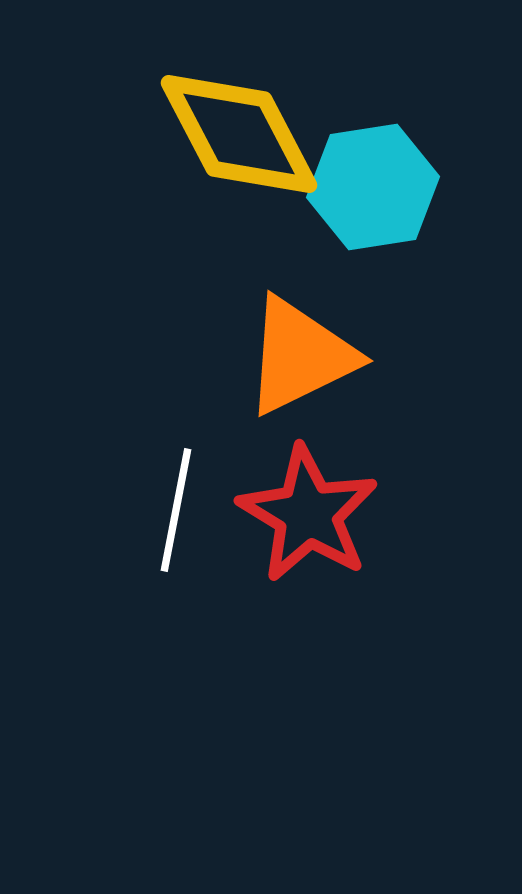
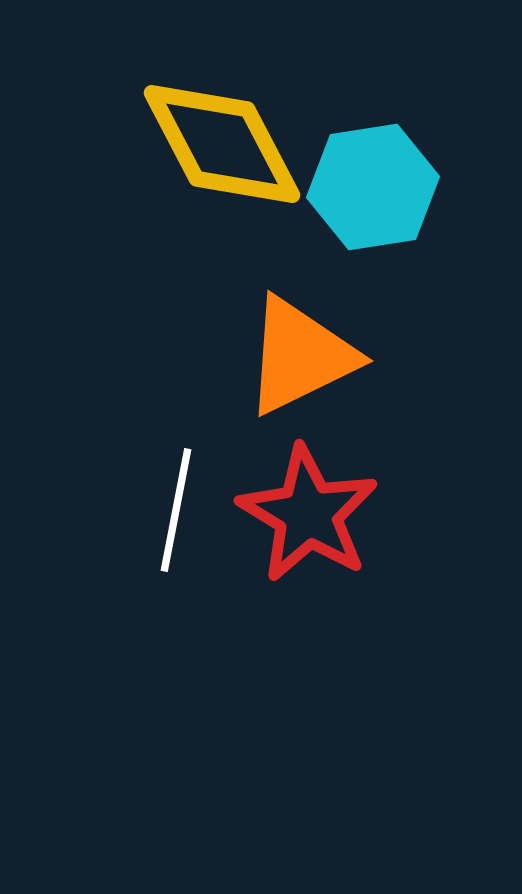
yellow diamond: moved 17 px left, 10 px down
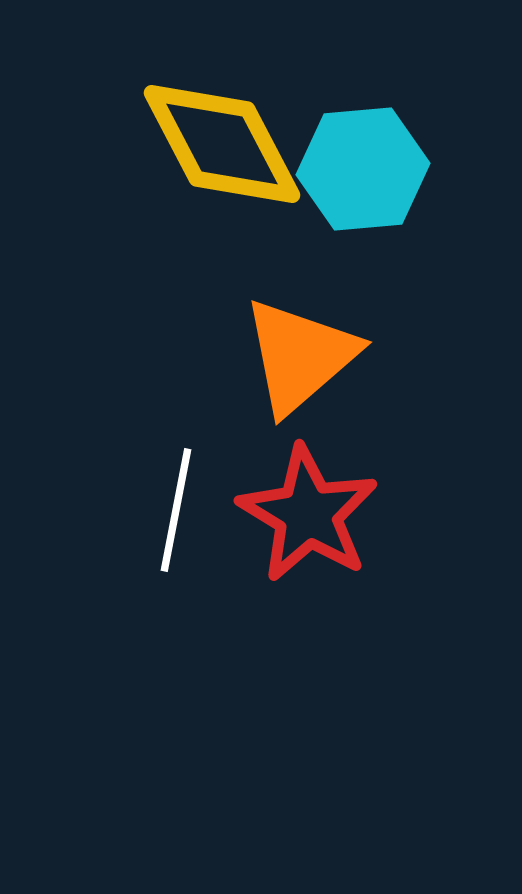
cyan hexagon: moved 10 px left, 18 px up; rotated 4 degrees clockwise
orange triangle: rotated 15 degrees counterclockwise
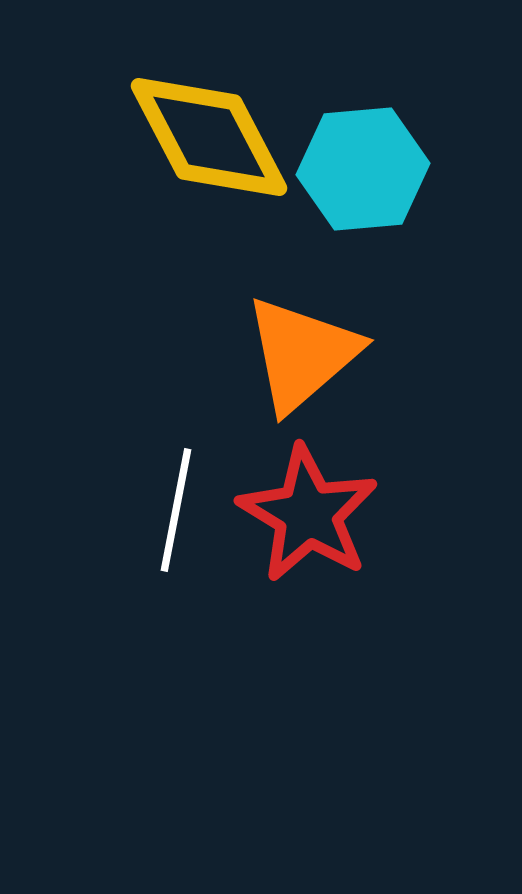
yellow diamond: moved 13 px left, 7 px up
orange triangle: moved 2 px right, 2 px up
